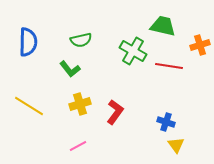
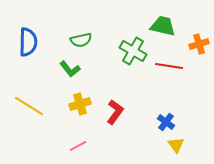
orange cross: moved 1 px left, 1 px up
blue cross: rotated 18 degrees clockwise
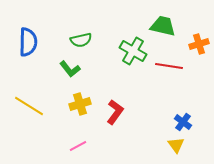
blue cross: moved 17 px right
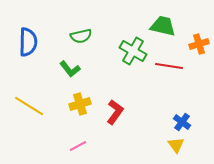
green semicircle: moved 4 px up
blue cross: moved 1 px left
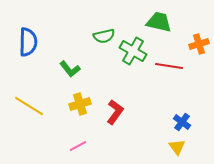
green trapezoid: moved 4 px left, 4 px up
green semicircle: moved 23 px right
yellow triangle: moved 1 px right, 2 px down
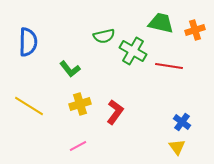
green trapezoid: moved 2 px right, 1 px down
orange cross: moved 4 px left, 14 px up
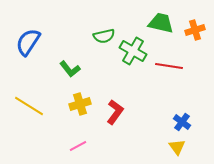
blue semicircle: rotated 148 degrees counterclockwise
